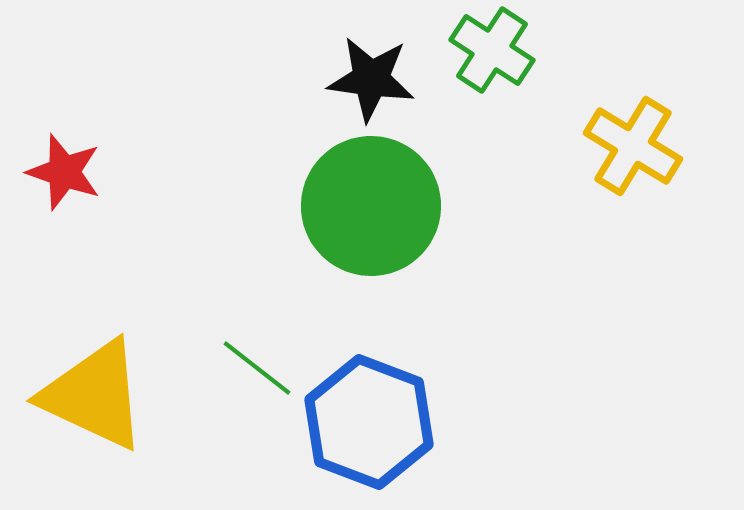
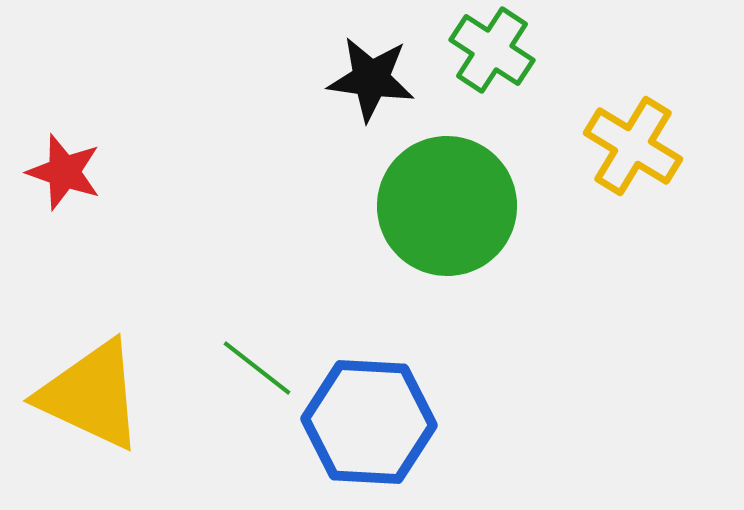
green circle: moved 76 px right
yellow triangle: moved 3 px left
blue hexagon: rotated 18 degrees counterclockwise
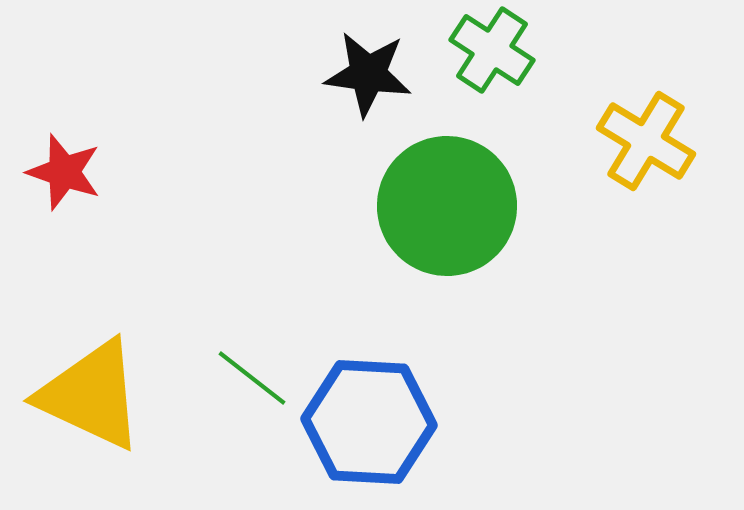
black star: moved 3 px left, 5 px up
yellow cross: moved 13 px right, 5 px up
green line: moved 5 px left, 10 px down
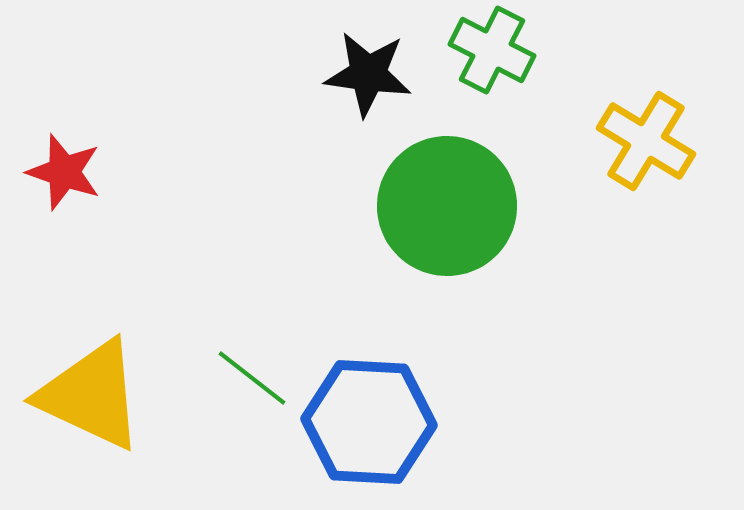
green cross: rotated 6 degrees counterclockwise
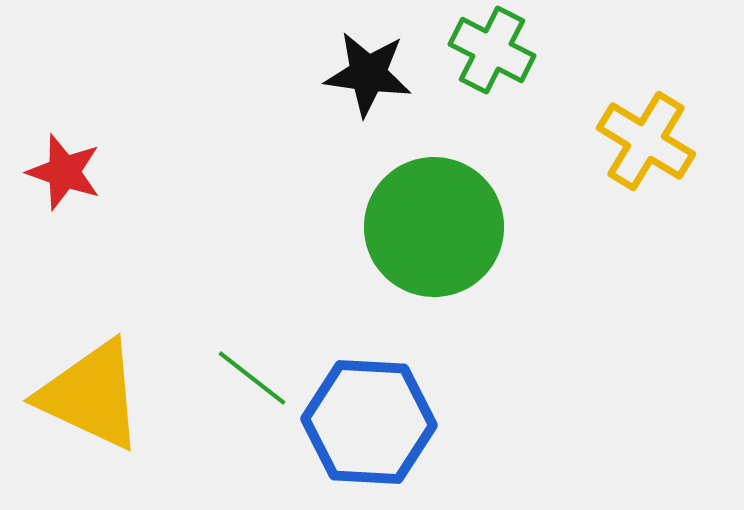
green circle: moved 13 px left, 21 px down
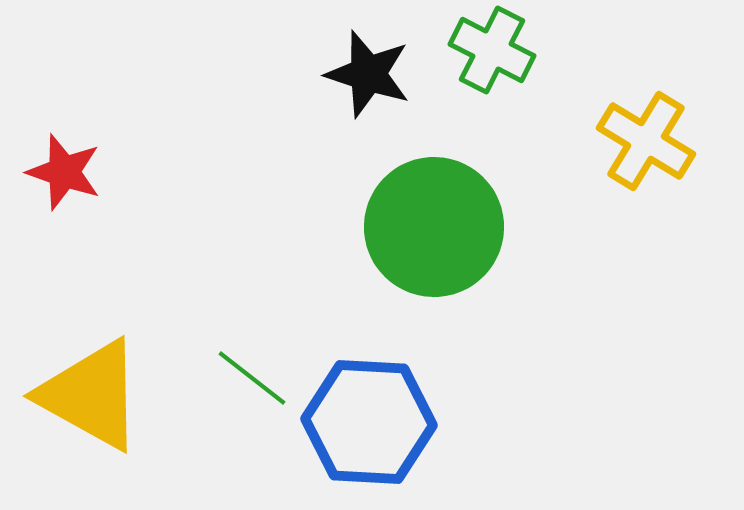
black star: rotated 10 degrees clockwise
yellow triangle: rotated 4 degrees clockwise
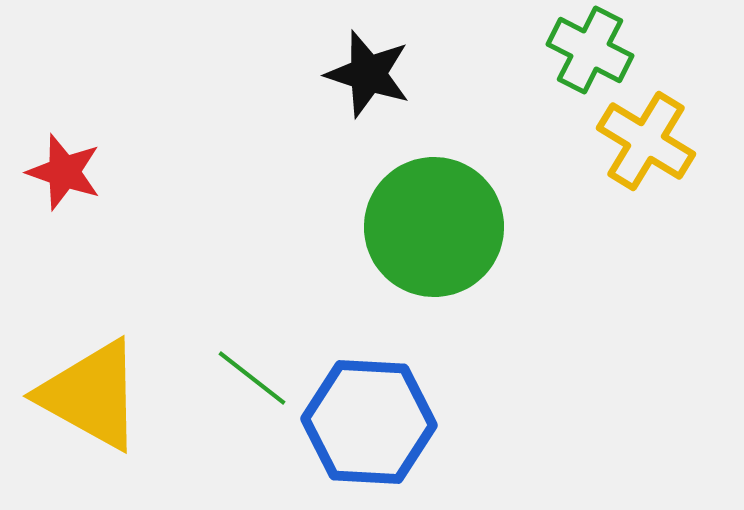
green cross: moved 98 px right
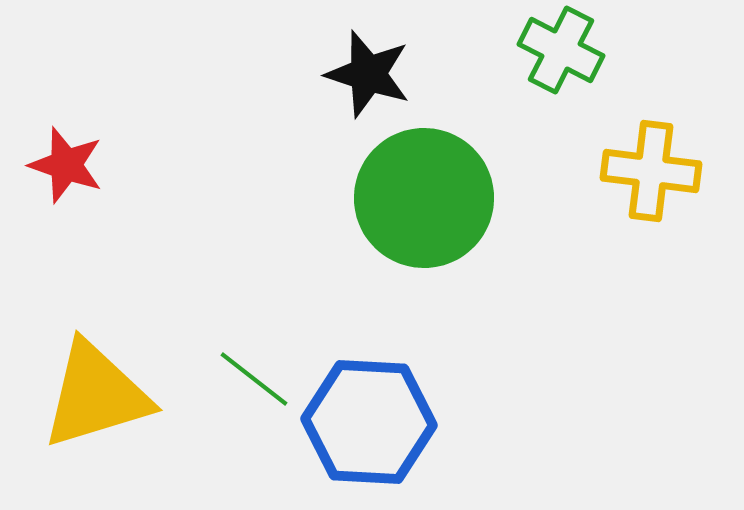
green cross: moved 29 px left
yellow cross: moved 5 px right, 30 px down; rotated 24 degrees counterclockwise
red star: moved 2 px right, 7 px up
green circle: moved 10 px left, 29 px up
green line: moved 2 px right, 1 px down
yellow triangle: moved 5 px right; rotated 46 degrees counterclockwise
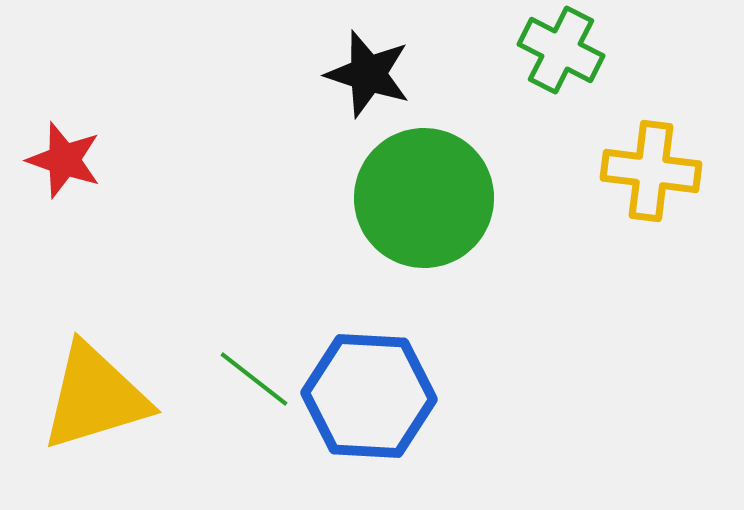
red star: moved 2 px left, 5 px up
yellow triangle: moved 1 px left, 2 px down
blue hexagon: moved 26 px up
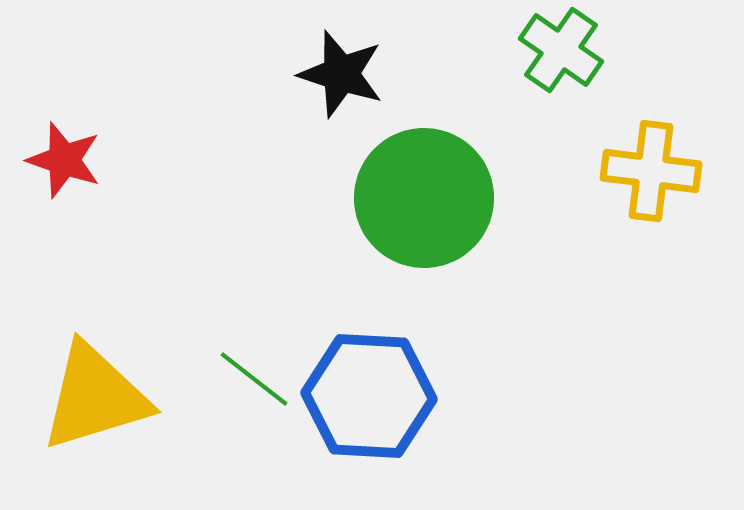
green cross: rotated 8 degrees clockwise
black star: moved 27 px left
